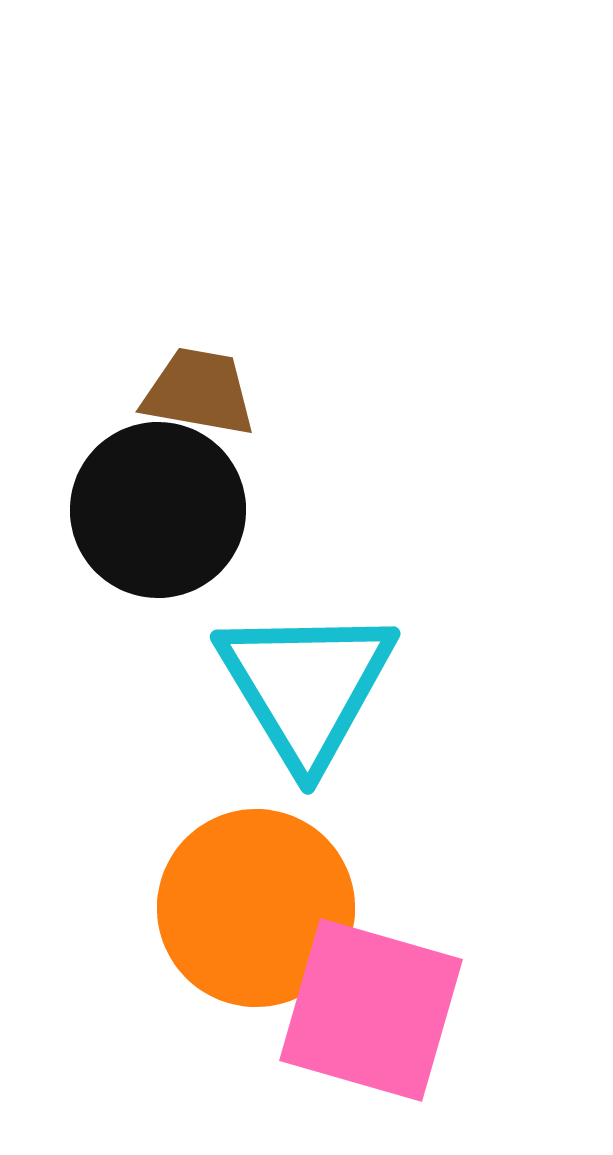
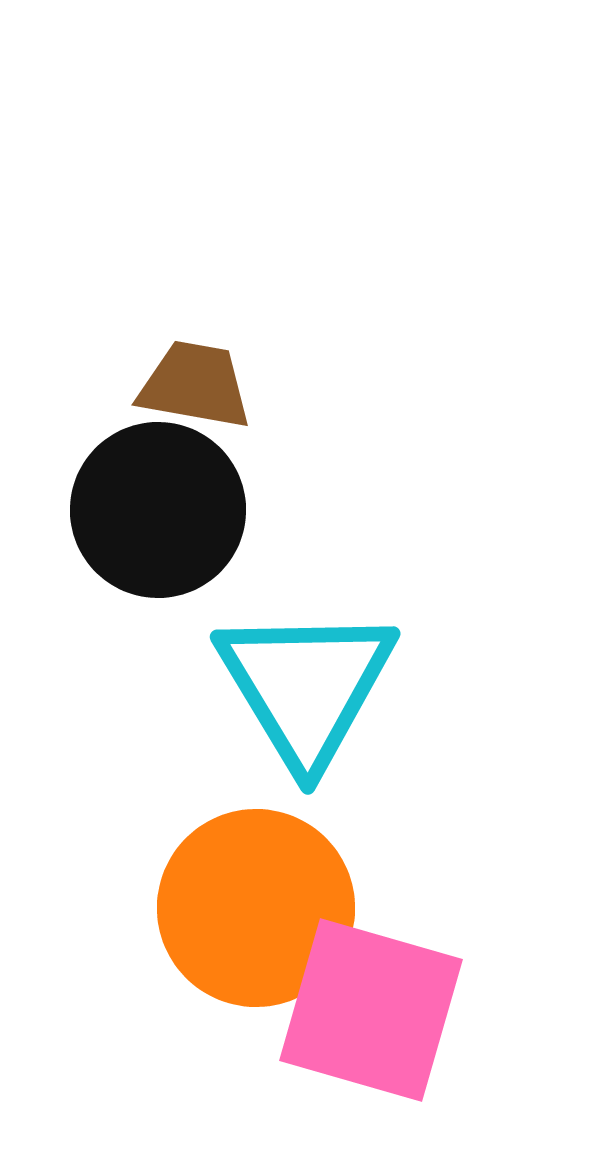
brown trapezoid: moved 4 px left, 7 px up
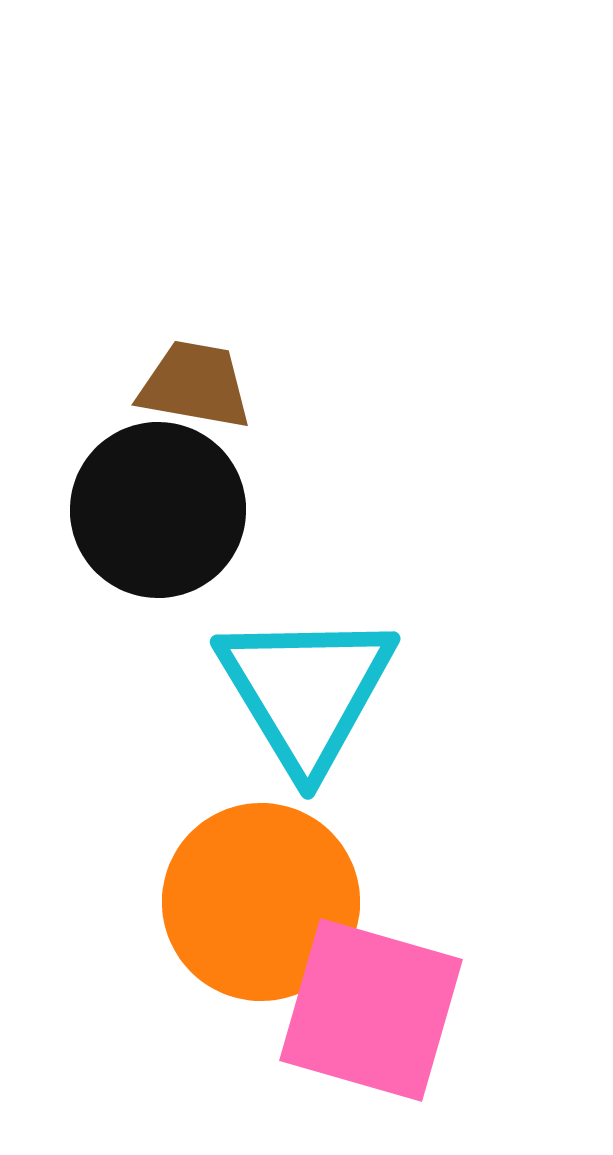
cyan triangle: moved 5 px down
orange circle: moved 5 px right, 6 px up
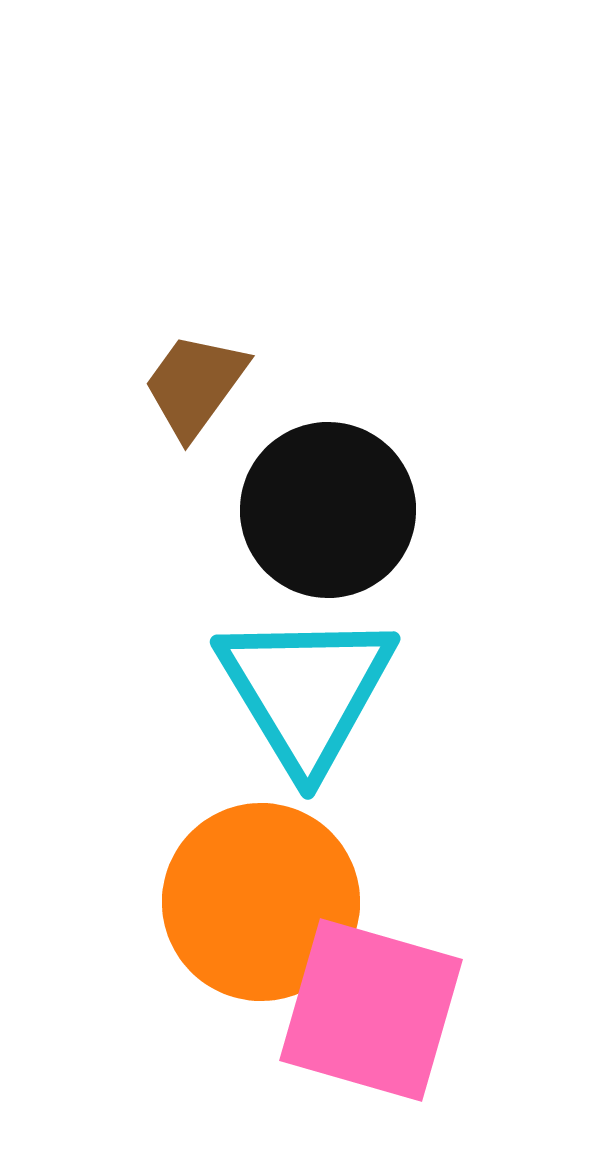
brown trapezoid: rotated 64 degrees counterclockwise
black circle: moved 170 px right
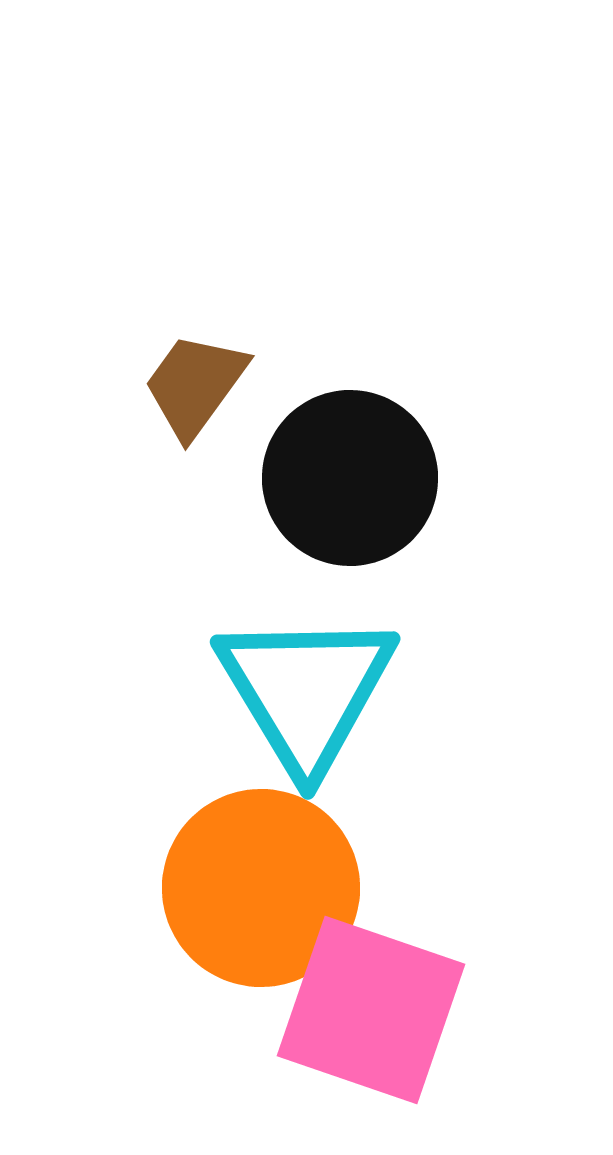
black circle: moved 22 px right, 32 px up
orange circle: moved 14 px up
pink square: rotated 3 degrees clockwise
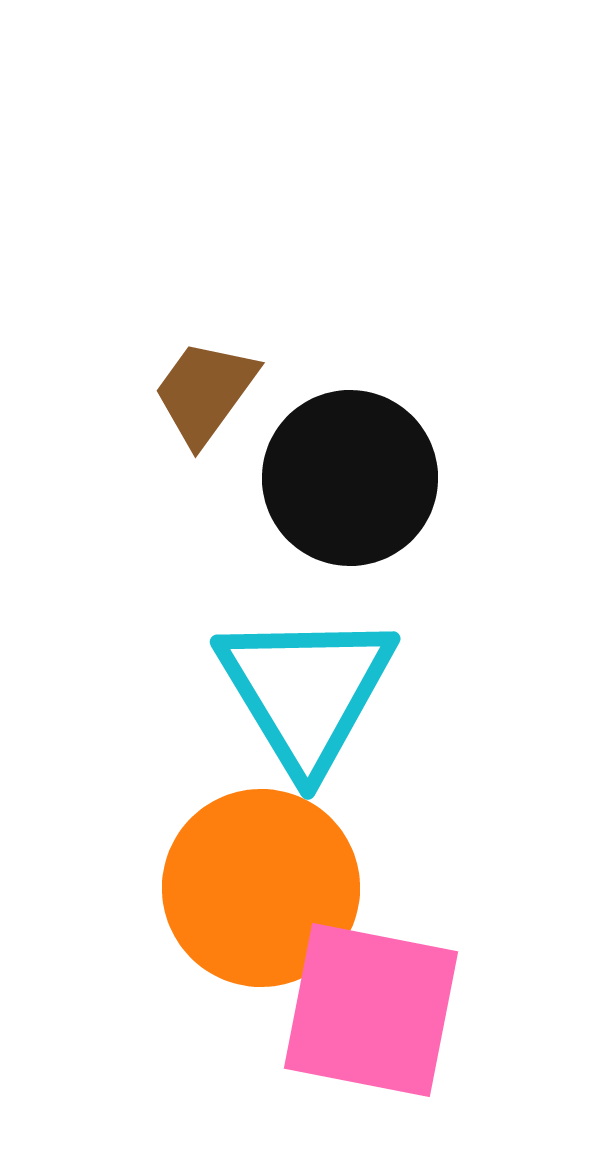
brown trapezoid: moved 10 px right, 7 px down
pink square: rotated 8 degrees counterclockwise
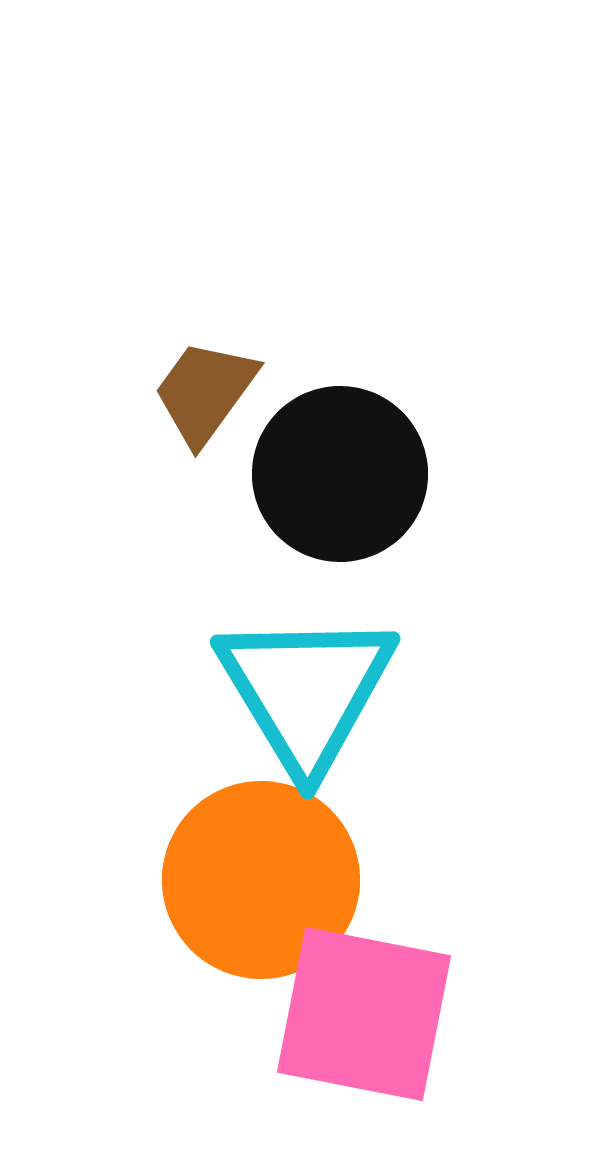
black circle: moved 10 px left, 4 px up
orange circle: moved 8 px up
pink square: moved 7 px left, 4 px down
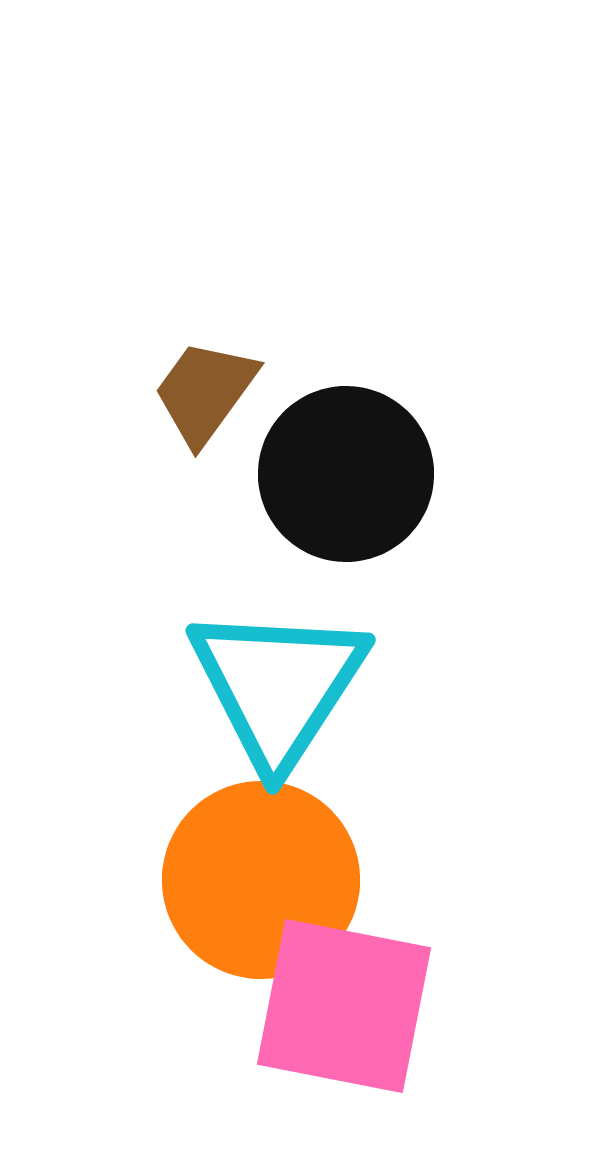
black circle: moved 6 px right
cyan triangle: moved 28 px left, 5 px up; rotated 4 degrees clockwise
pink square: moved 20 px left, 8 px up
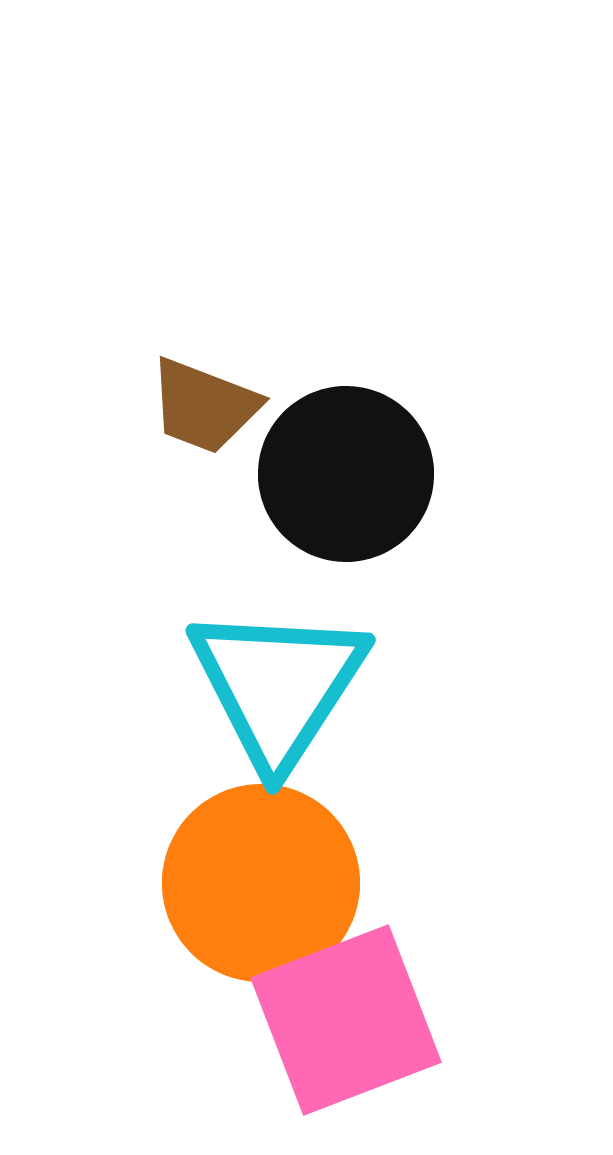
brown trapezoid: moved 1 px left, 14 px down; rotated 105 degrees counterclockwise
orange circle: moved 3 px down
pink square: moved 2 px right, 14 px down; rotated 32 degrees counterclockwise
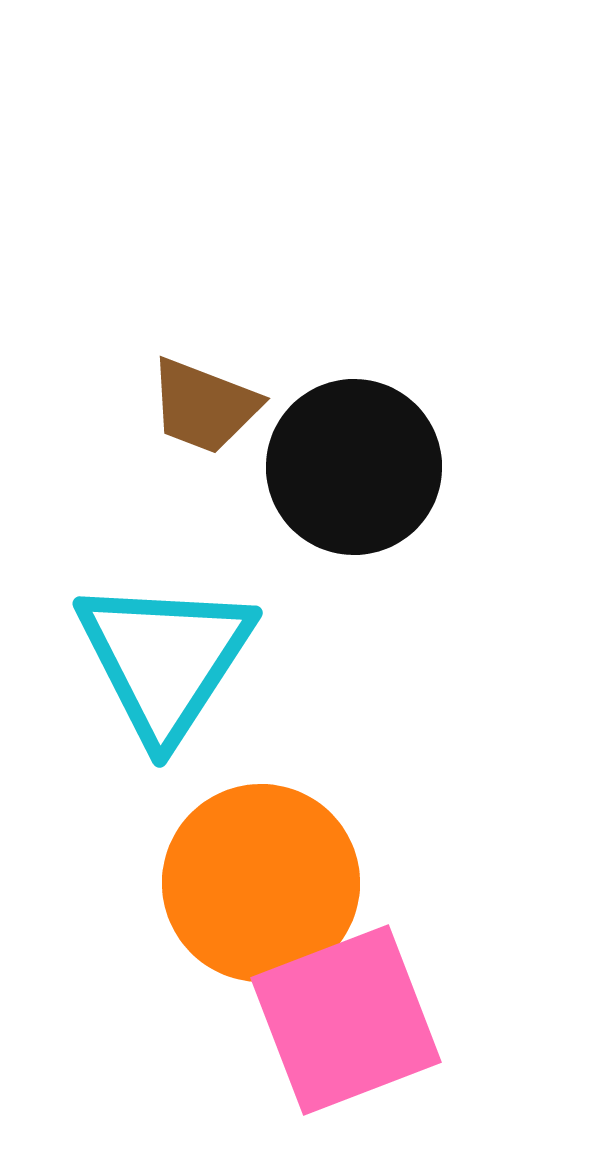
black circle: moved 8 px right, 7 px up
cyan triangle: moved 113 px left, 27 px up
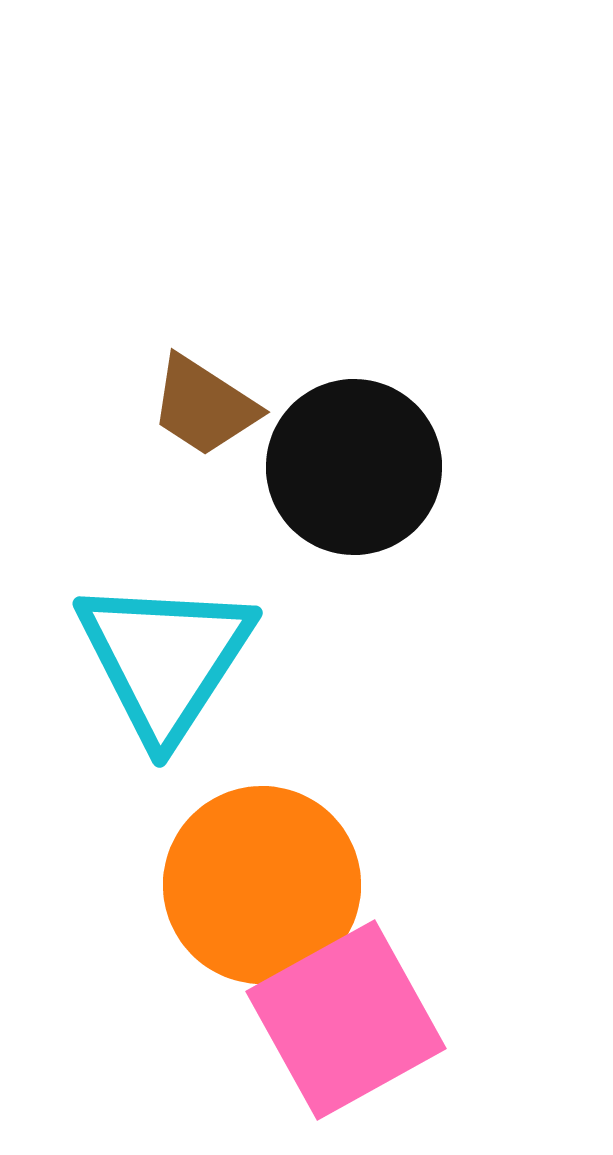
brown trapezoid: rotated 12 degrees clockwise
orange circle: moved 1 px right, 2 px down
pink square: rotated 8 degrees counterclockwise
